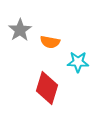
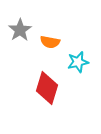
cyan star: rotated 15 degrees counterclockwise
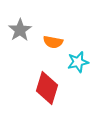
orange semicircle: moved 3 px right
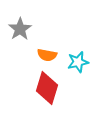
gray star: moved 1 px up
orange semicircle: moved 6 px left, 13 px down
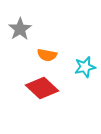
cyan star: moved 7 px right, 5 px down
red diamond: moved 5 px left; rotated 64 degrees counterclockwise
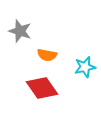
gray star: moved 2 px down; rotated 20 degrees counterclockwise
red diamond: rotated 12 degrees clockwise
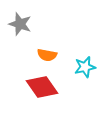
gray star: moved 7 px up
red diamond: moved 1 px up
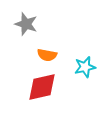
gray star: moved 6 px right
red diamond: rotated 68 degrees counterclockwise
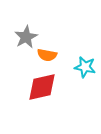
gray star: moved 13 px down; rotated 25 degrees clockwise
cyan star: rotated 25 degrees clockwise
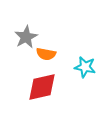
orange semicircle: moved 1 px left, 1 px up
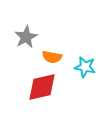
orange semicircle: moved 6 px right, 3 px down
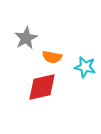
gray star: moved 1 px down
